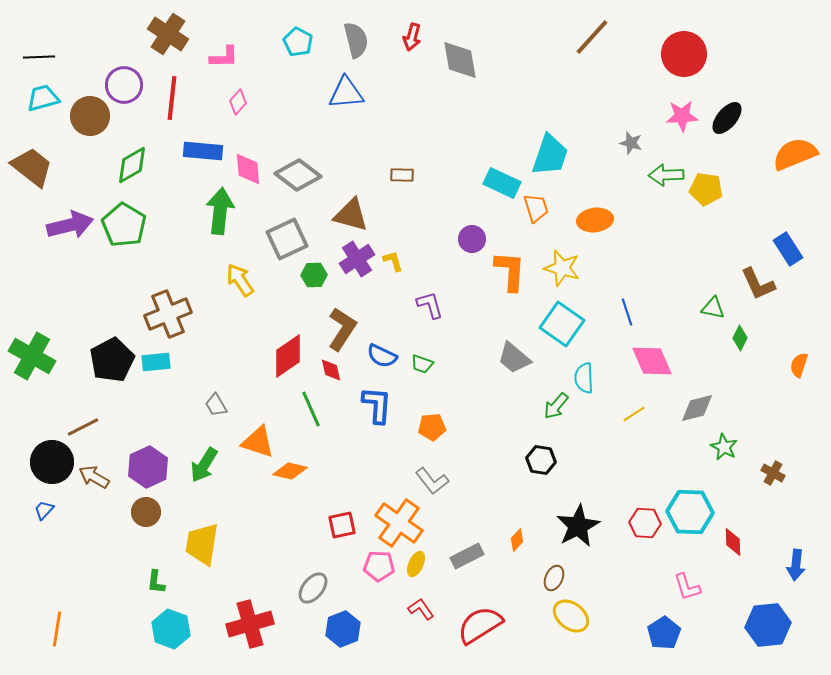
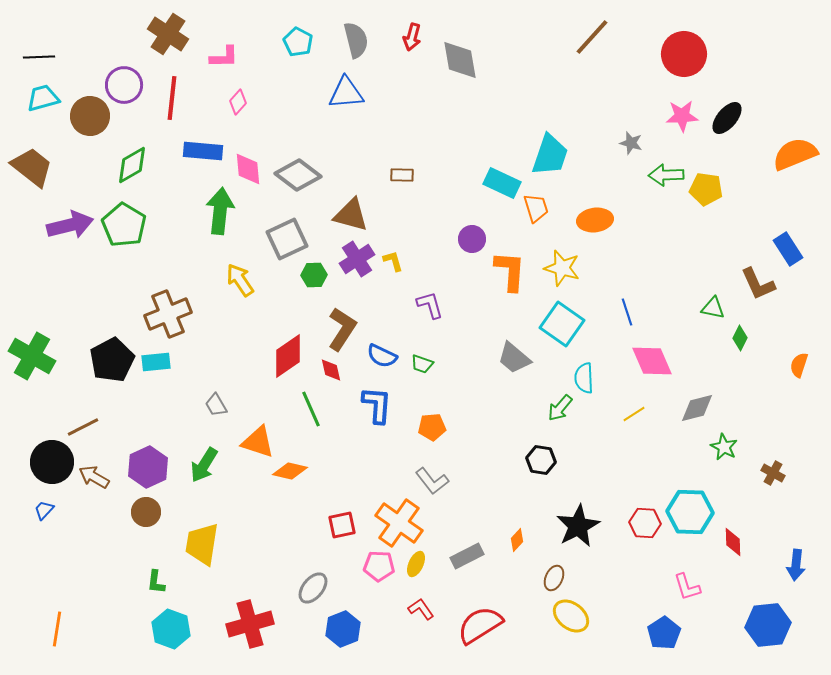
green arrow at (556, 406): moved 4 px right, 2 px down
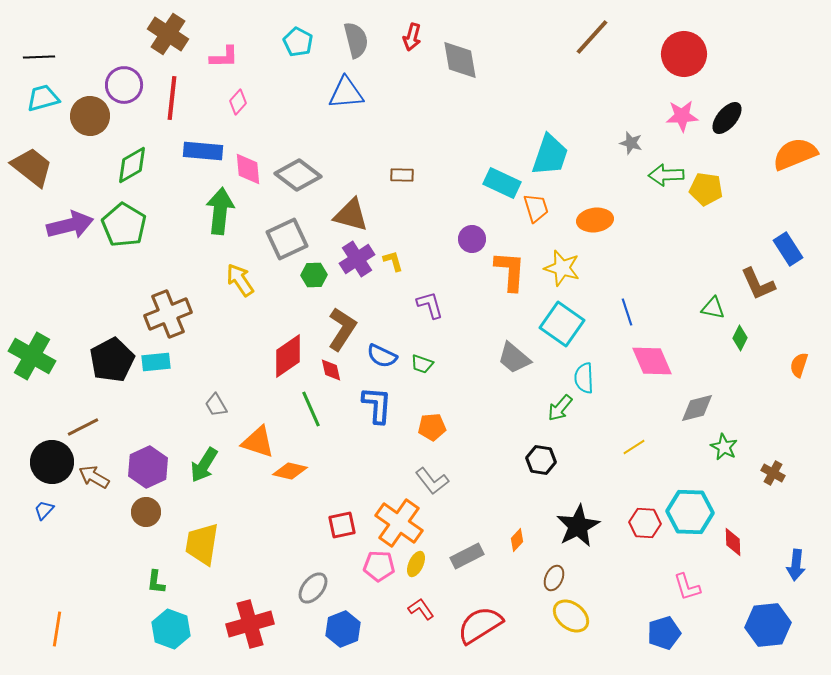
yellow line at (634, 414): moved 33 px down
blue pentagon at (664, 633): rotated 16 degrees clockwise
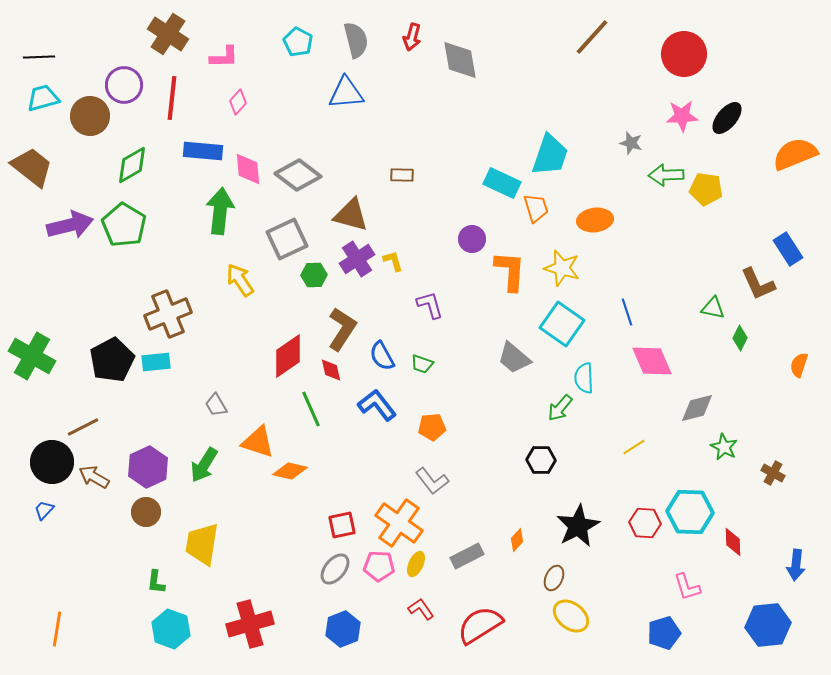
blue semicircle at (382, 356): rotated 36 degrees clockwise
blue L-shape at (377, 405): rotated 42 degrees counterclockwise
black hexagon at (541, 460): rotated 8 degrees counterclockwise
gray ellipse at (313, 588): moved 22 px right, 19 px up
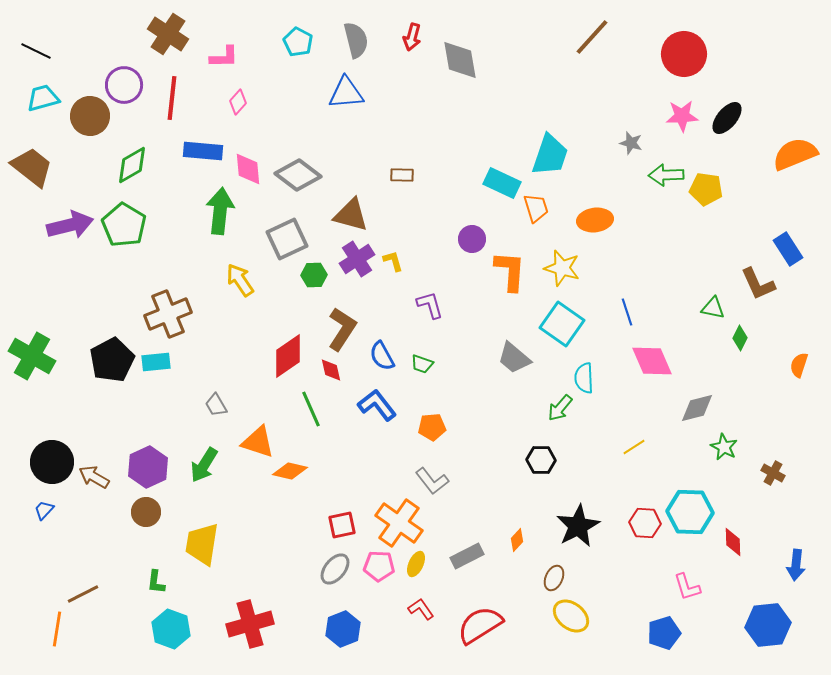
black line at (39, 57): moved 3 px left, 6 px up; rotated 28 degrees clockwise
brown line at (83, 427): moved 167 px down
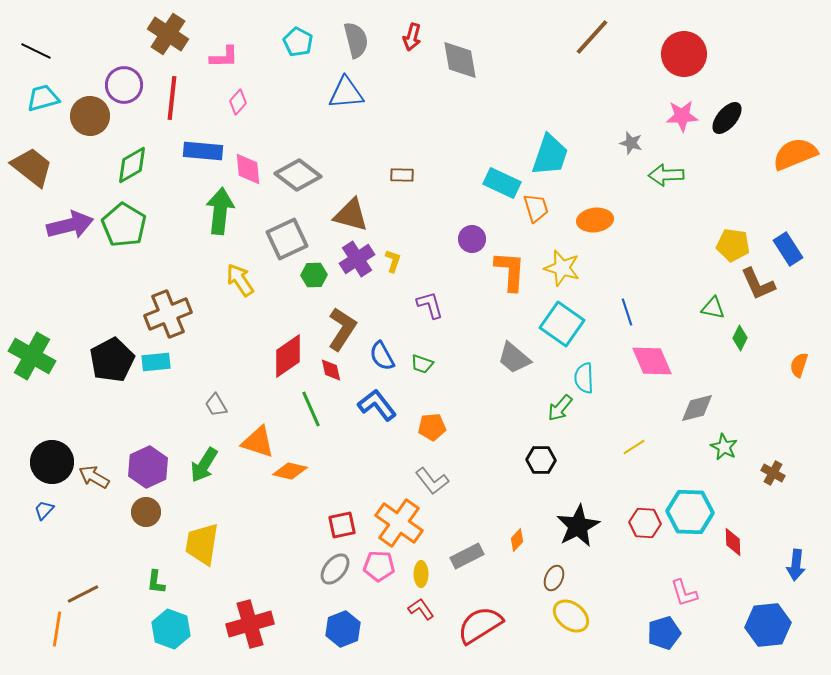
yellow pentagon at (706, 189): moved 27 px right, 56 px down
yellow L-shape at (393, 261): rotated 35 degrees clockwise
yellow ellipse at (416, 564): moved 5 px right, 10 px down; rotated 25 degrees counterclockwise
pink L-shape at (687, 587): moved 3 px left, 6 px down
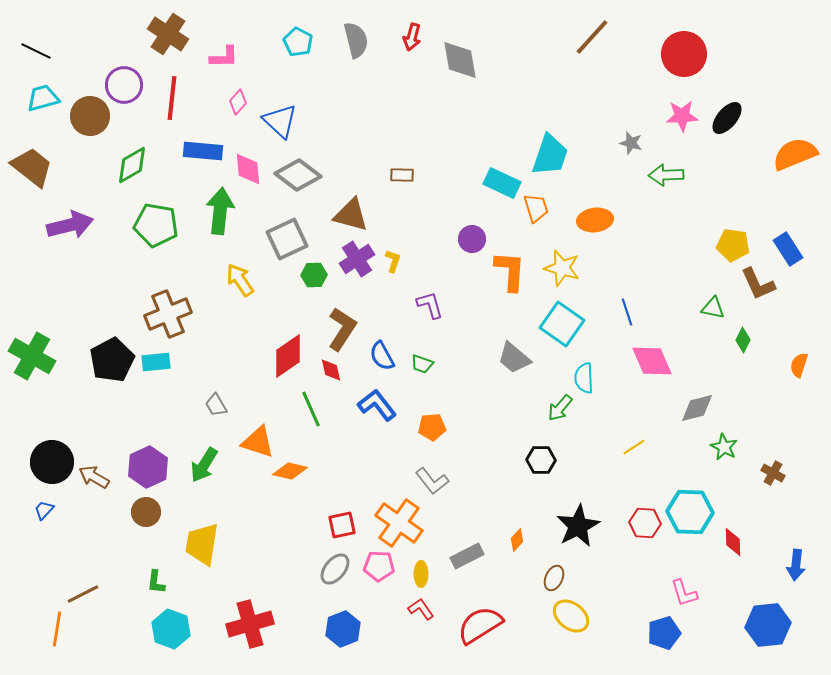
blue triangle at (346, 93): moved 66 px left, 28 px down; rotated 48 degrees clockwise
green pentagon at (124, 225): moved 32 px right; rotated 21 degrees counterclockwise
green diamond at (740, 338): moved 3 px right, 2 px down
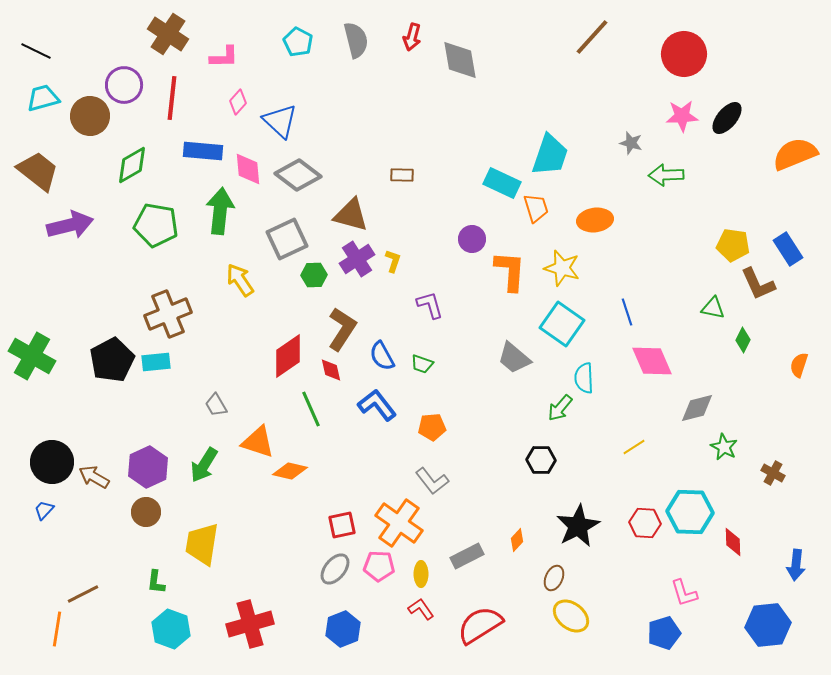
brown trapezoid at (32, 167): moved 6 px right, 4 px down
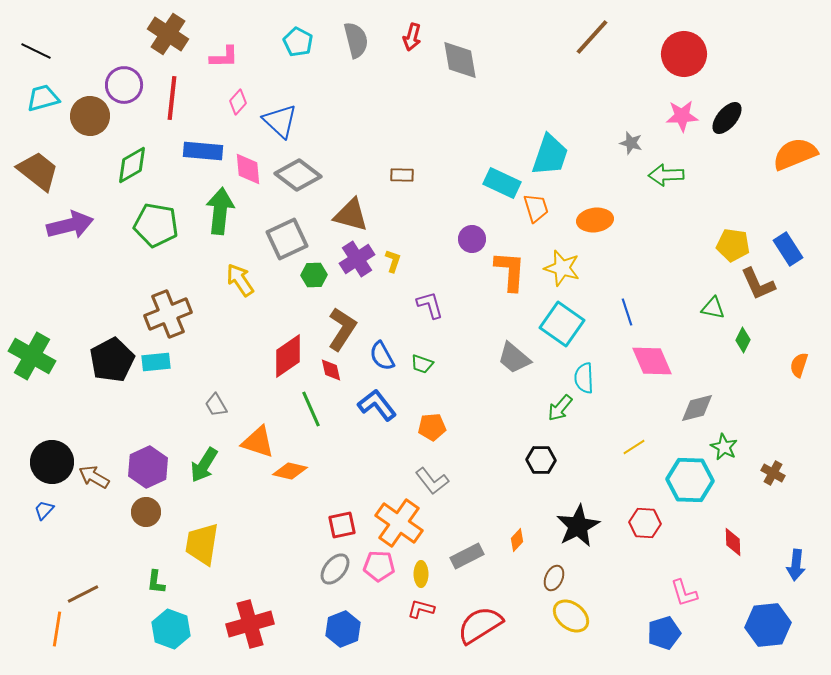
cyan hexagon at (690, 512): moved 32 px up
red L-shape at (421, 609): rotated 40 degrees counterclockwise
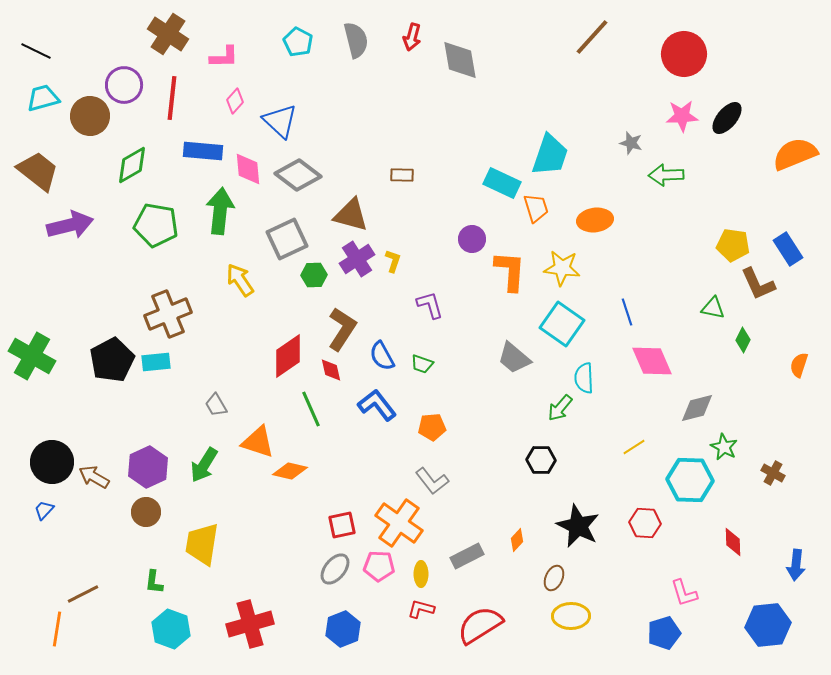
pink diamond at (238, 102): moved 3 px left, 1 px up
yellow star at (562, 268): rotated 9 degrees counterclockwise
black star at (578, 526): rotated 18 degrees counterclockwise
green L-shape at (156, 582): moved 2 px left
yellow ellipse at (571, 616): rotated 39 degrees counterclockwise
